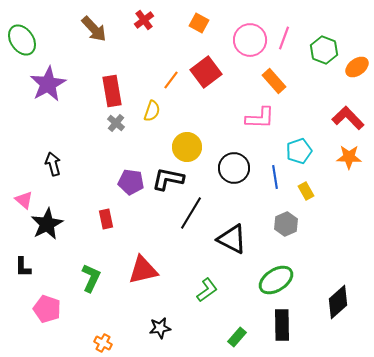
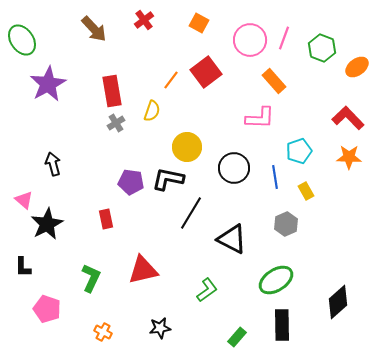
green hexagon at (324, 50): moved 2 px left, 2 px up
gray cross at (116, 123): rotated 18 degrees clockwise
orange cross at (103, 343): moved 11 px up
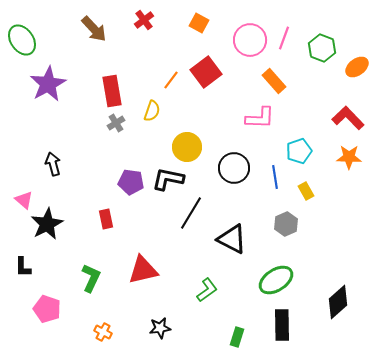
green rectangle at (237, 337): rotated 24 degrees counterclockwise
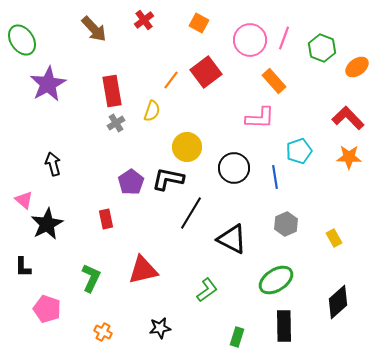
purple pentagon at (131, 182): rotated 30 degrees clockwise
yellow rectangle at (306, 191): moved 28 px right, 47 px down
black rectangle at (282, 325): moved 2 px right, 1 px down
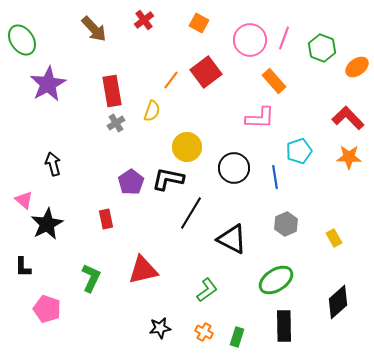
orange cross at (103, 332): moved 101 px right
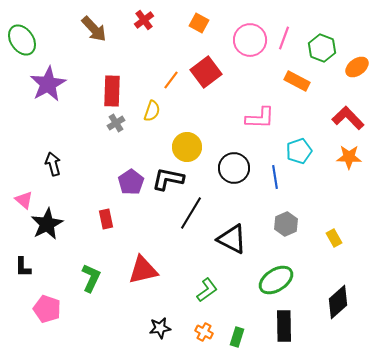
orange rectangle at (274, 81): moved 23 px right; rotated 20 degrees counterclockwise
red rectangle at (112, 91): rotated 12 degrees clockwise
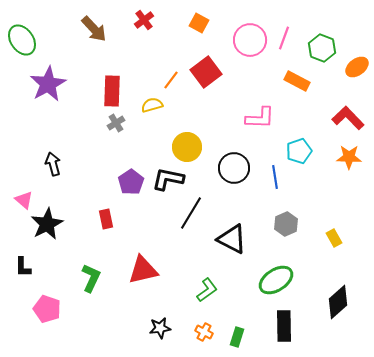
yellow semicircle at (152, 111): moved 6 px up; rotated 125 degrees counterclockwise
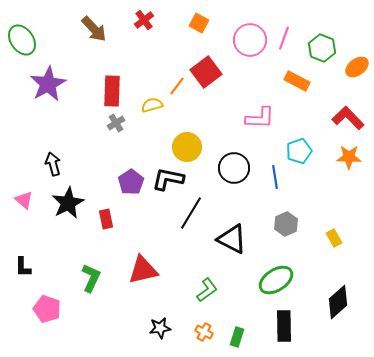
orange line at (171, 80): moved 6 px right, 6 px down
black star at (47, 224): moved 21 px right, 21 px up
